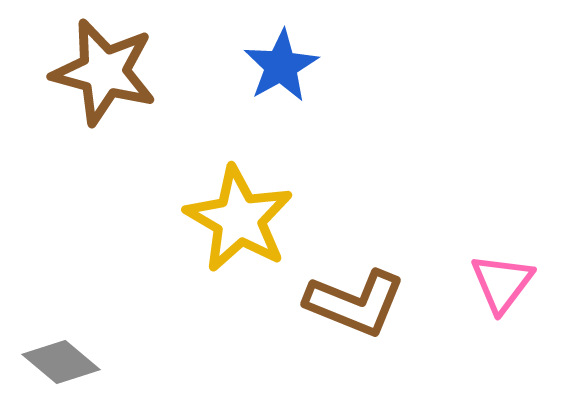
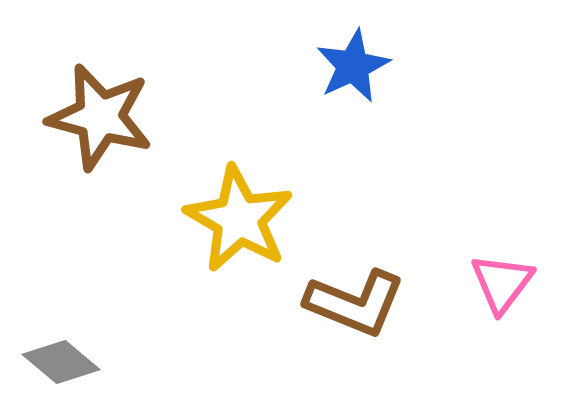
blue star: moved 72 px right; rotated 4 degrees clockwise
brown star: moved 4 px left, 45 px down
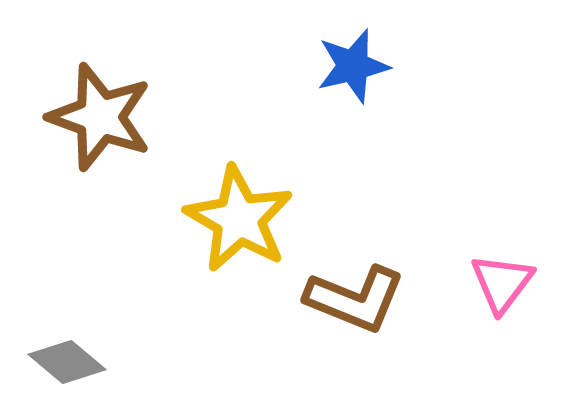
blue star: rotated 12 degrees clockwise
brown star: rotated 5 degrees clockwise
brown L-shape: moved 4 px up
gray diamond: moved 6 px right
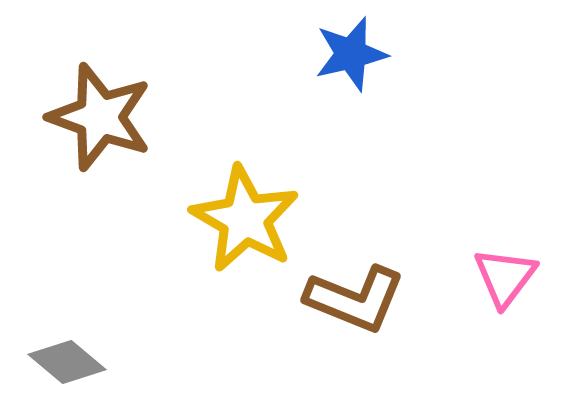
blue star: moved 2 px left, 12 px up
yellow star: moved 6 px right
pink triangle: moved 3 px right, 6 px up
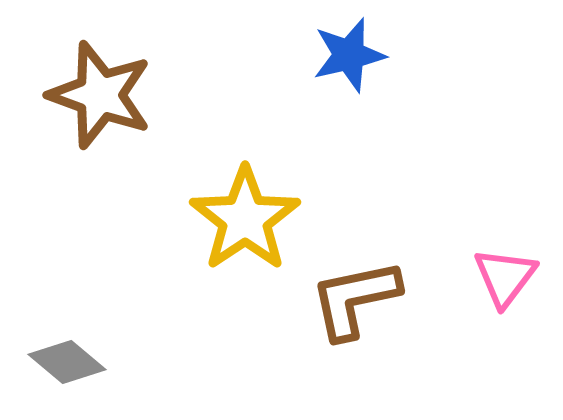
blue star: moved 2 px left, 1 px down
brown star: moved 22 px up
yellow star: rotated 8 degrees clockwise
brown L-shape: rotated 146 degrees clockwise
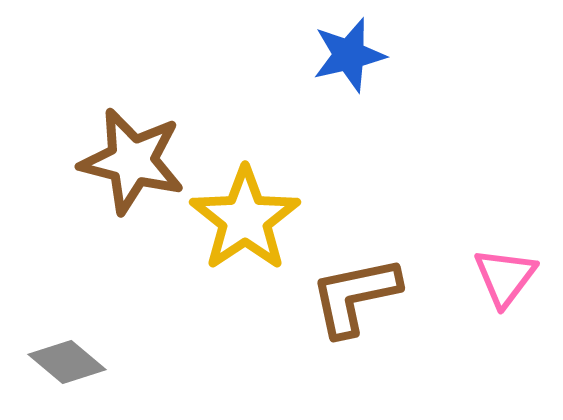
brown star: moved 32 px right, 66 px down; rotated 6 degrees counterclockwise
brown L-shape: moved 3 px up
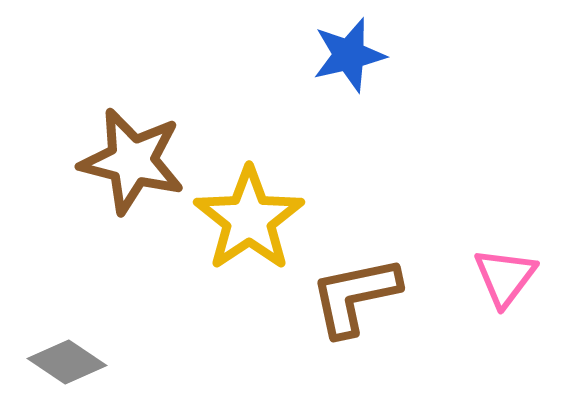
yellow star: moved 4 px right
gray diamond: rotated 6 degrees counterclockwise
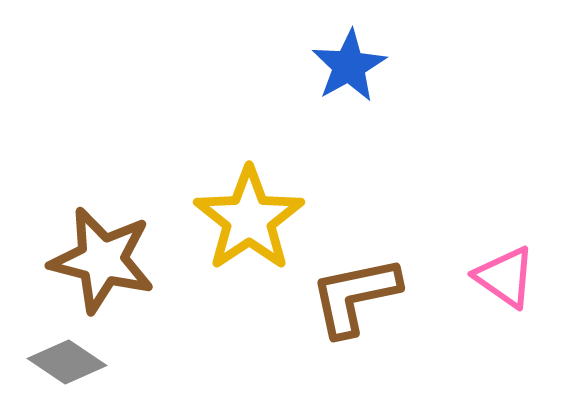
blue star: moved 11 px down; rotated 16 degrees counterclockwise
brown star: moved 30 px left, 99 px down
pink triangle: rotated 32 degrees counterclockwise
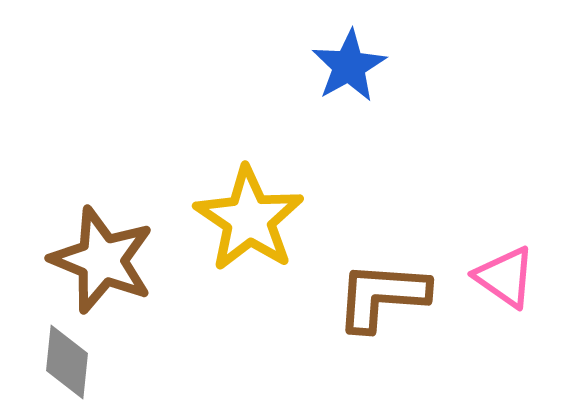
yellow star: rotated 4 degrees counterclockwise
brown star: rotated 8 degrees clockwise
brown L-shape: moved 27 px right; rotated 16 degrees clockwise
gray diamond: rotated 62 degrees clockwise
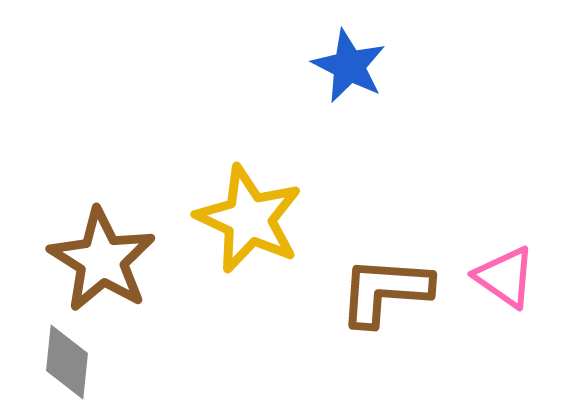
blue star: rotated 16 degrees counterclockwise
yellow star: rotated 9 degrees counterclockwise
brown star: rotated 10 degrees clockwise
brown L-shape: moved 3 px right, 5 px up
